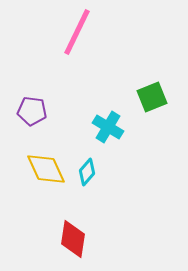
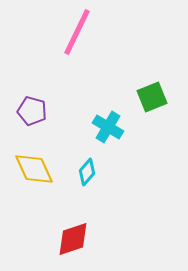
purple pentagon: rotated 8 degrees clockwise
yellow diamond: moved 12 px left
red diamond: rotated 63 degrees clockwise
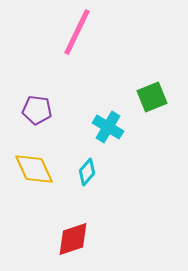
purple pentagon: moved 5 px right, 1 px up; rotated 8 degrees counterclockwise
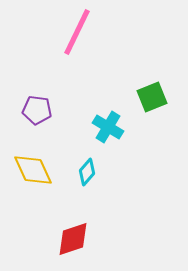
yellow diamond: moved 1 px left, 1 px down
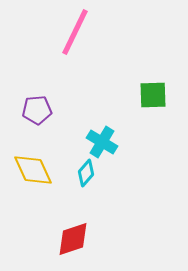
pink line: moved 2 px left
green square: moved 1 px right, 2 px up; rotated 20 degrees clockwise
purple pentagon: rotated 12 degrees counterclockwise
cyan cross: moved 6 px left, 15 px down
cyan diamond: moved 1 px left, 1 px down
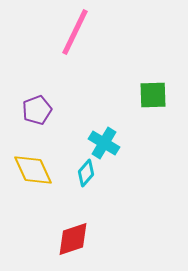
purple pentagon: rotated 16 degrees counterclockwise
cyan cross: moved 2 px right, 1 px down
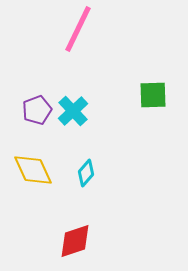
pink line: moved 3 px right, 3 px up
cyan cross: moved 31 px left, 32 px up; rotated 16 degrees clockwise
red diamond: moved 2 px right, 2 px down
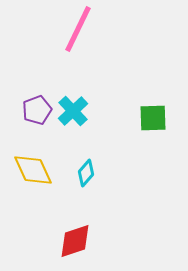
green square: moved 23 px down
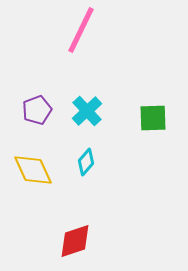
pink line: moved 3 px right, 1 px down
cyan cross: moved 14 px right
cyan diamond: moved 11 px up
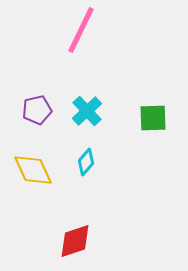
purple pentagon: rotated 8 degrees clockwise
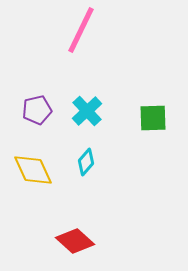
red diamond: rotated 60 degrees clockwise
